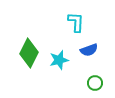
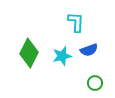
cyan star: moved 3 px right, 4 px up
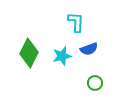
blue semicircle: moved 1 px up
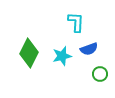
green circle: moved 5 px right, 9 px up
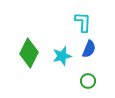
cyan L-shape: moved 7 px right
blue semicircle: rotated 48 degrees counterclockwise
green circle: moved 12 px left, 7 px down
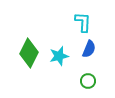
cyan star: moved 3 px left
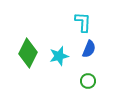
green diamond: moved 1 px left
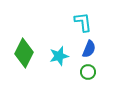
cyan L-shape: rotated 10 degrees counterclockwise
green diamond: moved 4 px left
green circle: moved 9 px up
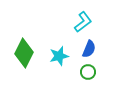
cyan L-shape: rotated 60 degrees clockwise
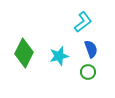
blue semicircle: moved 2 px right; rotated 42 degrees counterclockwise
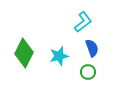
blue semicircle: moved 1 px right, 1 px up
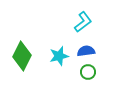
blue semicircle: moved 6 px left, 3 px down; rotated 78 degrees counterclockwise
green diamond: moved 2 px left, 3 px down
